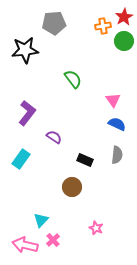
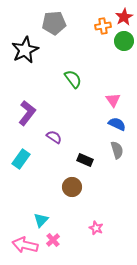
black star: rotated 20 degrees counterclockwise
gray semicircle: moved 5 px up; rotated 24 degrees counterclockwise
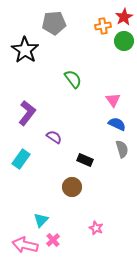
black star: rotated 12 degrees counterclockwise
gray semicircle: moved 5 px right, 1 px up
